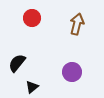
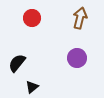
brown arrow: moved 3 px right, 6 px up
purple circle: moved 5 px right, 14 px up
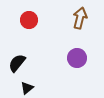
red circle: moved 3 px left, 2 px down
black triangle: moved 5 px left, 1 px down
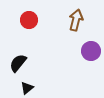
brown arrow: moved 4 px left, 2 px down
purple circle: moved 14 px right, 7 px up
black semicircle: moved 1 px right
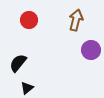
purple circle: moved 1 px up
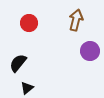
red circle: moved 3 px down
purple circle: moved 1 px left, 1 px down
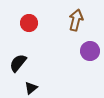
black triangle: moved 4 px right
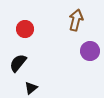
red circle: moved 4 px left, 6 px down
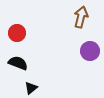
brown arrow: moved 5 px right, 3 px up
red circle: moved 8 px left, 4 px down
black semicircle: rotated 72 degrees clockwise
